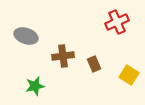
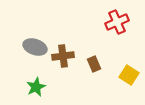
gray ellipse: moved 9 px right, 11 px down
green star: moved 1 px right, 1 px down; rotated 12 degrees counterclockwise
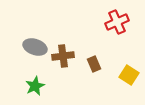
green star: moved 1 px left, 1 px up
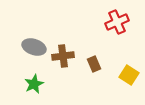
gray ellipse: moved 1 px left
green star: moved 1 px left, 2 px up
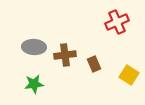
gray ellipse: rotated 15 degrees counterclockwise
brown cross: moved 2 px right, 1 px up
green star: rotated 18 degrees clockwise
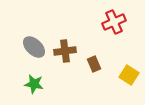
red cross: moved 3 px left
gray ellipse: rotated 40 degrees clockwise
brown cross: moved 4 px up
green star: rotated 18 degrees clockwise
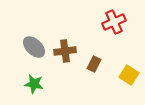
brown rectangle: rotated 49 degrees clockwise
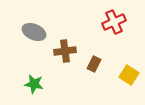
gray ellipse: moved 15 px up; rotated 20 degrees counterclockwise
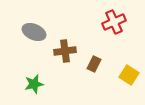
green star: rotated 24 degrees counterclockwise
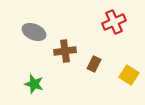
green star: rotated 30 degrees clockwise
